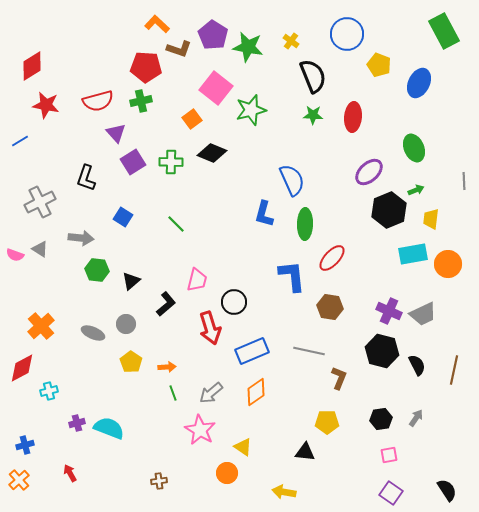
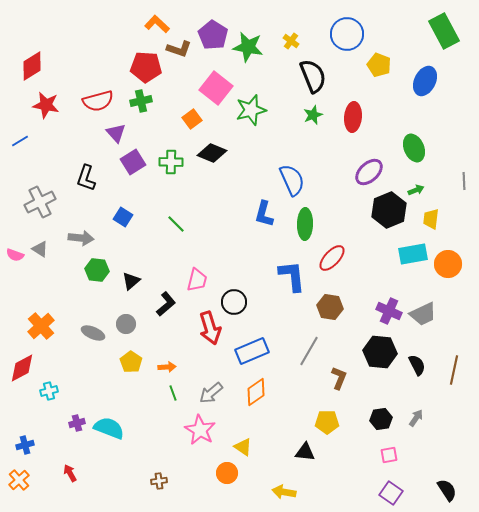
blue ellipse at (419, 83): moved 6 px right, 2 px up
green star at (313, 115): rotated 24 degrees counterclockwise
gray line at (309, 351): rotated 72 degrees counterclockwise
black hexagon at (382, 351): moved 2 px left, 1 px down; rotated 8 degrees counterclockwise
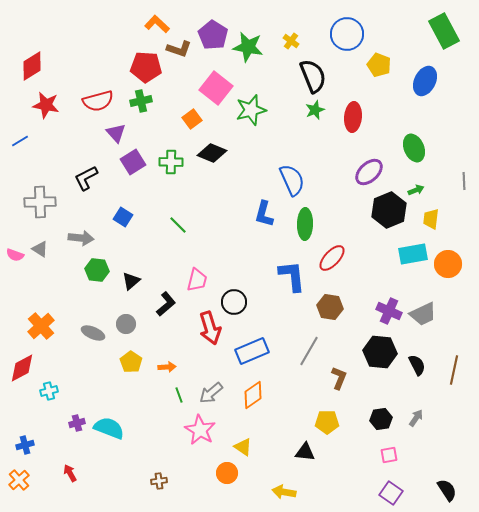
green star at (313, 115): moved 2 px right, 5 px up
black L-shape at (86, 178): rotated 44 degrees clockwise
gray cross at (40, 202): rotated 24 degrees clockwise
green line at (176, 224): moved 2 px right, 1 px down
orange diamond at (256, 392): moved 3 px left, 3 px down
green line at (173, 393): moved 6 px right, 2 px down
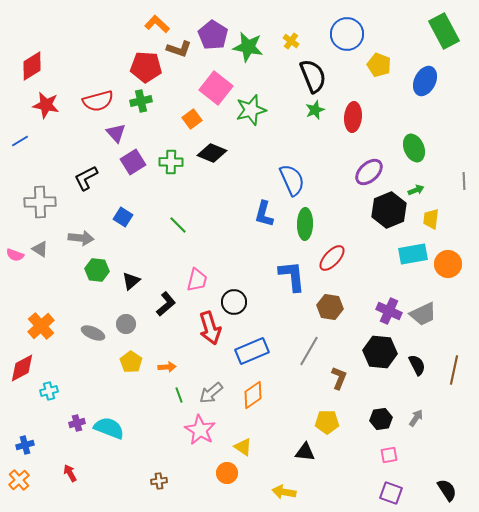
purple square at (391, 493): rotated 15 degrees counterclockwise
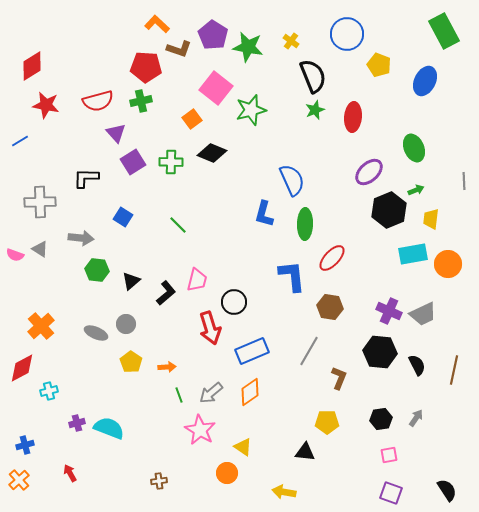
black L-shape at (86, 178): rotated 28 degrees clockwise
black L-shape at (166, 304): moved 11 px up
gray ellipse at (93, 333): moved 3 px right
orange diamond at (253, 395): moved 3 px left, 3 px up
